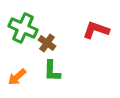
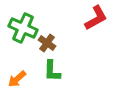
red L-shape: moved 12 px up; rotated 132 degrees clockwise
orange arrow: moved 2 px down
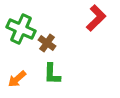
red L-shape: rotated 16 degrees counterclockwise
green cross: moved 2 px left, 1 px down
green L-shape: moved 3 px down
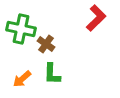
green cross: rotated 12 degrees counterclockwise
brown cross: moved 1 px left, 1 px down
orange arrow: moved 5 px right
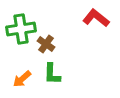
red L-shape: rotated 96 degrees counterclockwise
green cross: rotated 20 degrees counterclockwise
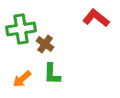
brown cross: moved 1 px left
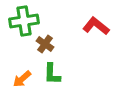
red L-shape: moved 8 px down
green cross: moved 3 px right, 8 px up
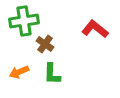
red L-shape: moved 1 px left, 3 px down
orange arrow: moved 3 px left, 7 px up; rotated 18 degrees clockwise
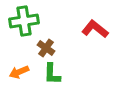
brown cross: moved 1 px right, 4 px down
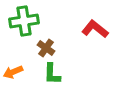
orange arrow: moved 6 px left
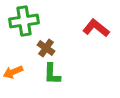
red L-shape: moved 1 px right, 1 px up
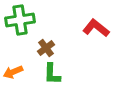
green cross: moved 4 px left, 1 px up
brown cross: rotated 18 degrees clockwise
